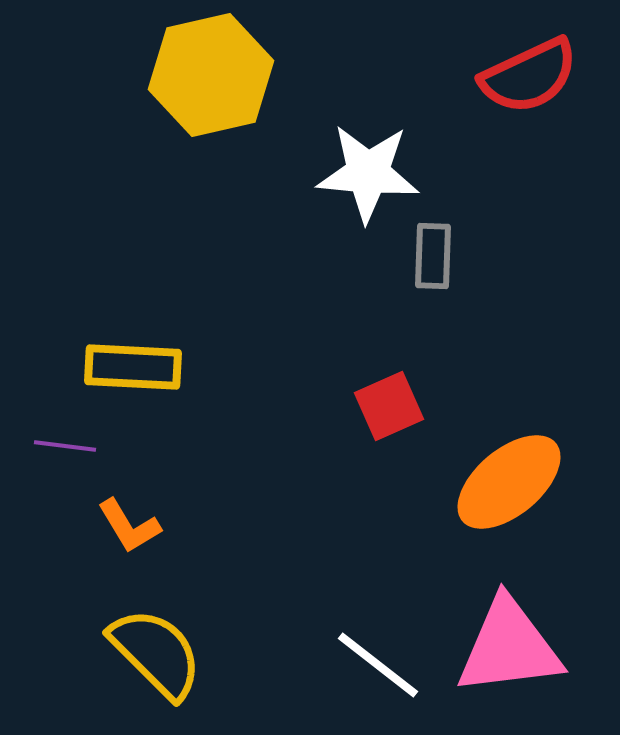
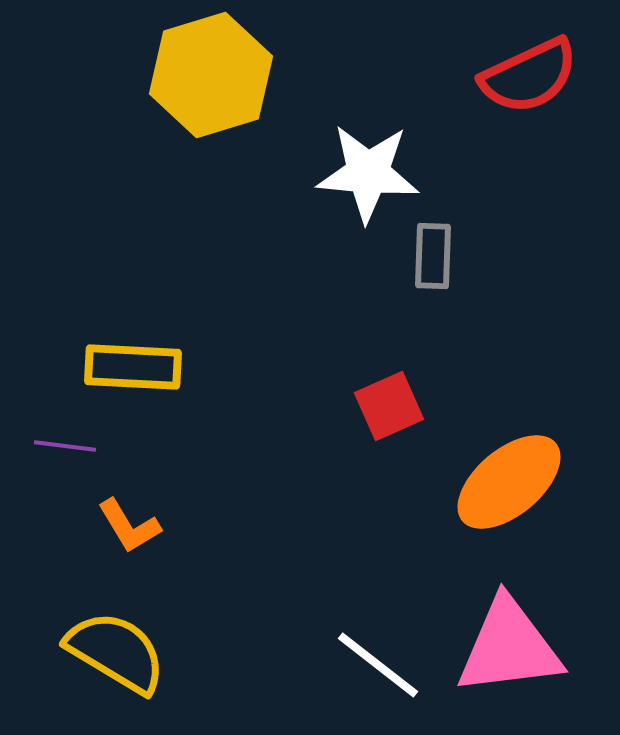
yellow hexagon: rotated 4 degrees counterclockwise
yellow semicircle: moved 40 px left, 1 px up; rotated 14 degrees counterclockwise
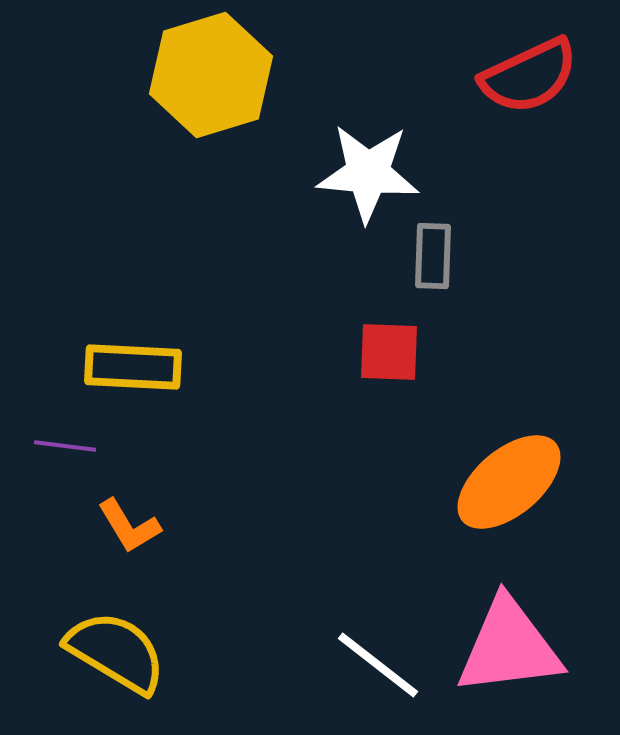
red square: moved 54 px up; rotated 26 degrees clockwise
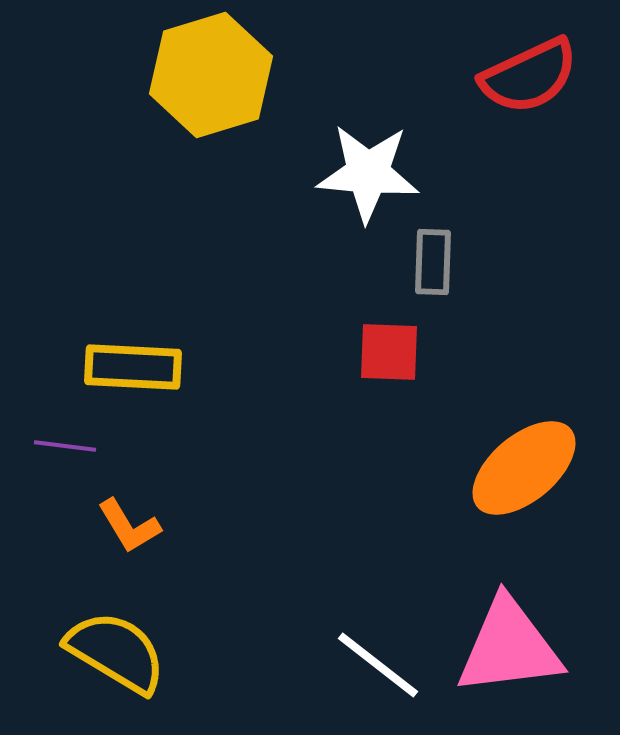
gray rectangle: moved 6 px down
orange ellipse: moved 15 px right, 14 px up
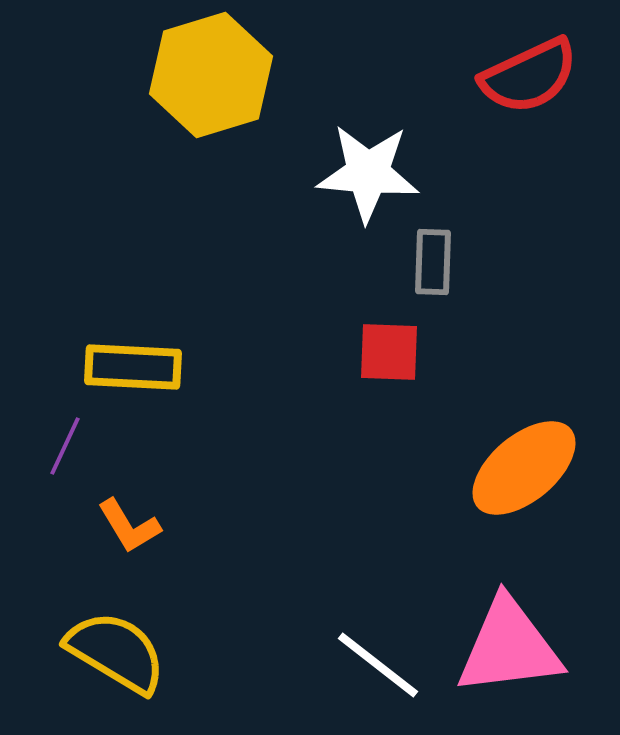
purple line: rotated 72 degrees counterclockwise
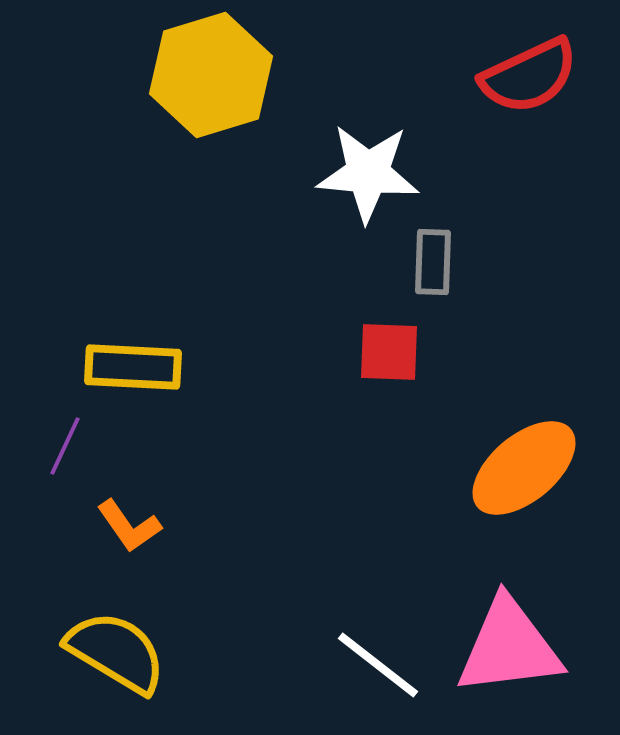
orange L-shape: rotated 4 degrees counterclockwise
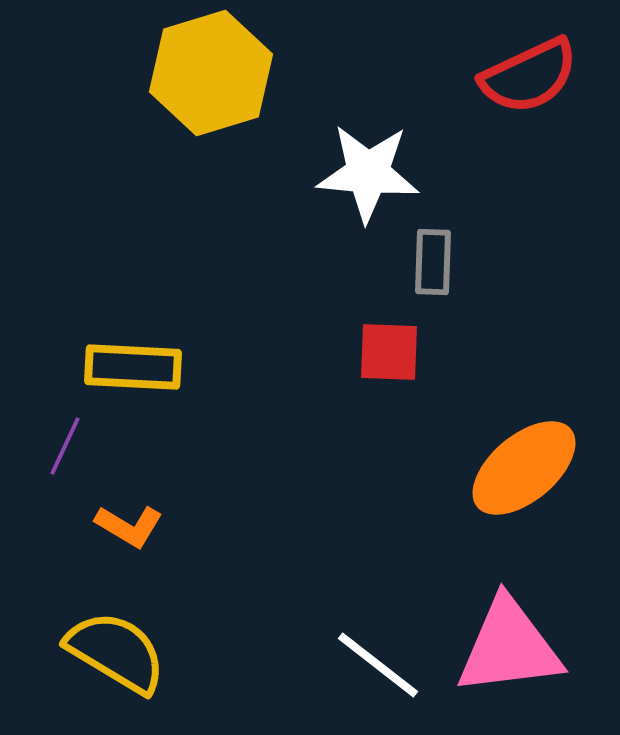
yellow hexagon: moved 2 px up
orange L-shape: rotated 24 degrees counterclockwise
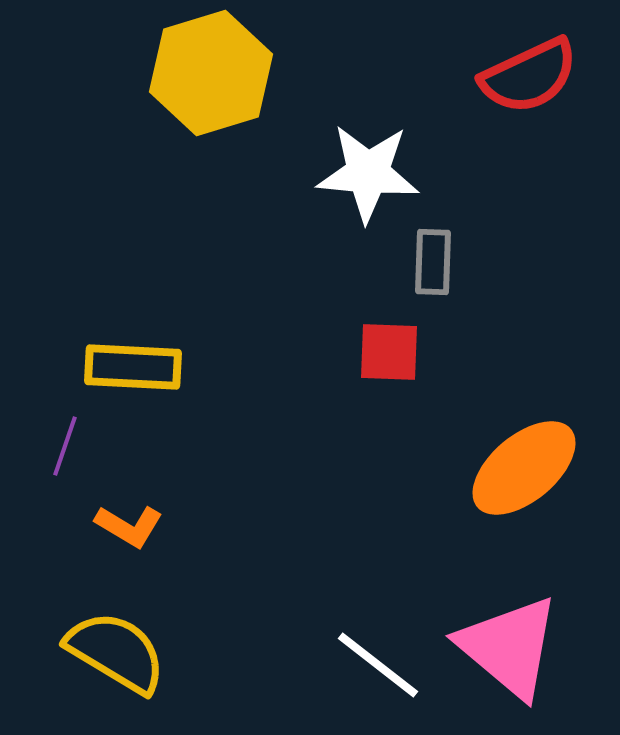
purple line: rotated 6 degrees counterclockwise
pink triangle: rotated 47 degrees clockwise
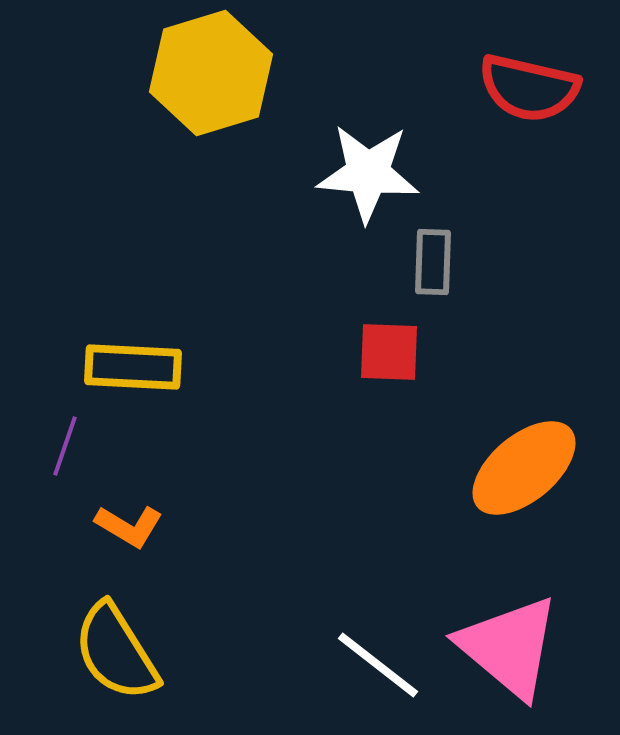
red semicircle: moved 12 px down; rotated 38 degrees clockwise
yellow semicircle: rotated 153 degrees counterclockwise
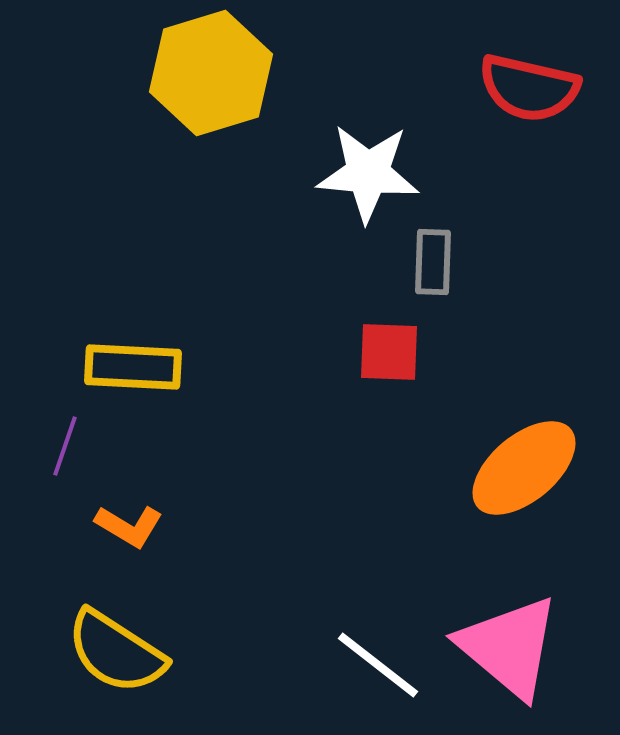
yellow semicircle: rotated 25 degrees counterclockwise
